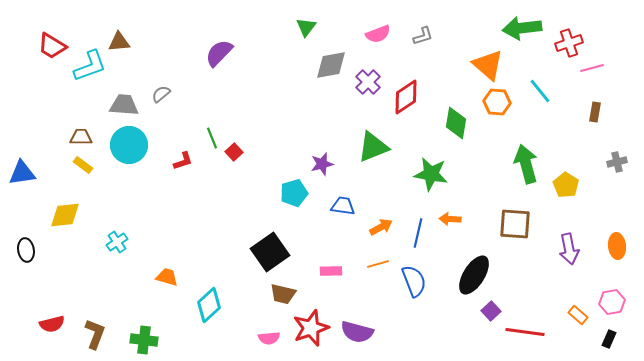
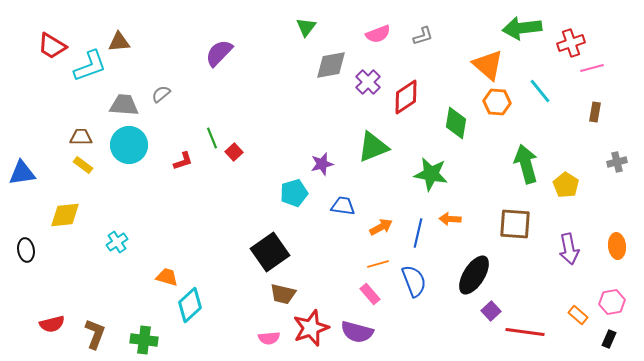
red cross at (569, 43): moved 2 px right
pink rectangle at (331, 271): moved 39 px right, 23 px down; rotated 50 degrees clockwise
cyan diamond at (209, 305): moved 19 px left
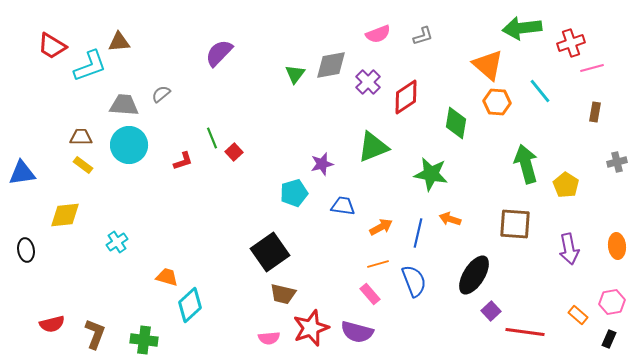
green triangle at (306, 27): moved 11 px left, 47 px down
orange arrow at (450, 219): rotated 15 degrees clockwise
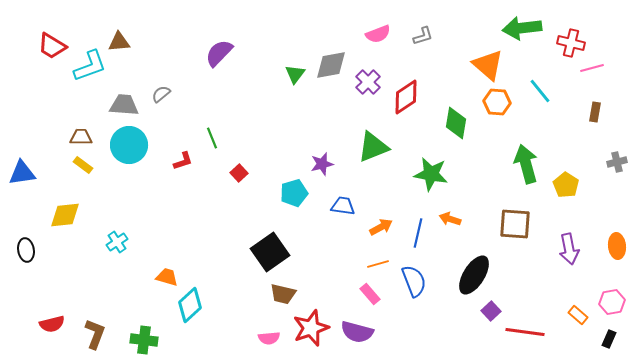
red cross at (571, 43): rotated 32 degrees clockwise
red square at (234, 152): moved 5 px right, 21 px down
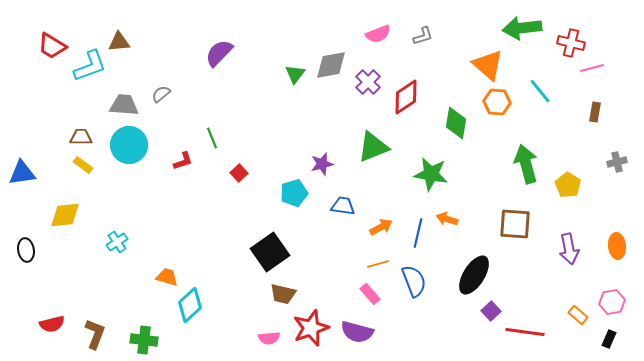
yellow pentagon at (566, 185): moved 2 px right
orange arrow at (450, 219): moved 3 px left
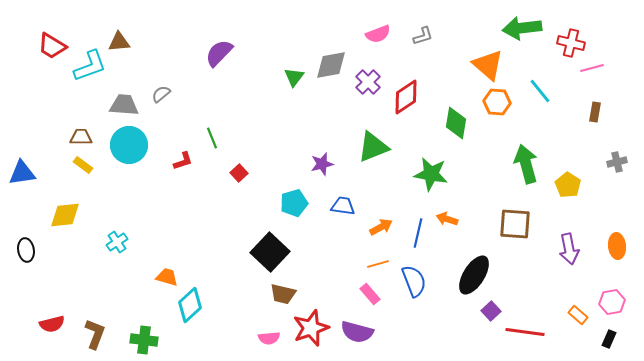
green triangle at (295, 74): moved 1 px left, 3 px down
cyan pentagon at (294, 193): moved 10 px down
black square at (270, 252): rotated 12 degrees counterclockwise
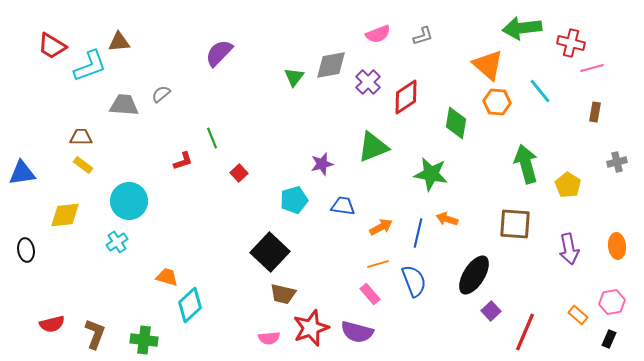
cyan circle at (129, 145): moved 56 px down
cyan pentagon at (294, 203): moved 3 px up
red line at (525, 332): rotated 75 degrees counterclockwise
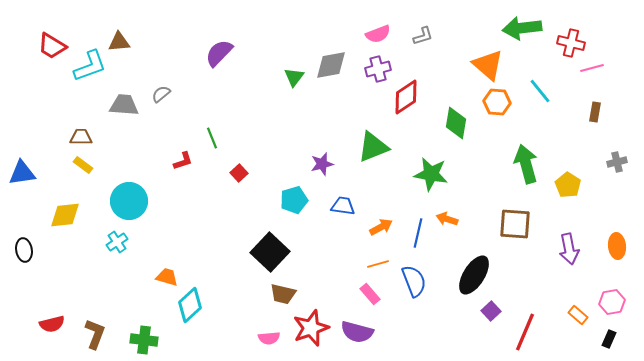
purple cross at (368, 82): moved 10 px right, 13 px up; rotated 30 degrees clockwise
black ellipse at (26, 250): moved 2 px left
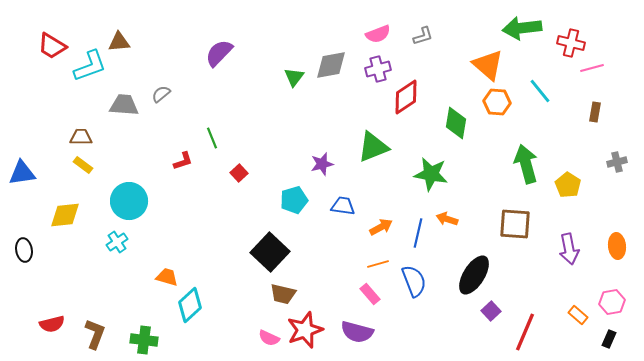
red star at (311, 328): moved 6 px left, 2 px down
pink semicircle at (269, 338): rotated 30 degrees clockwise
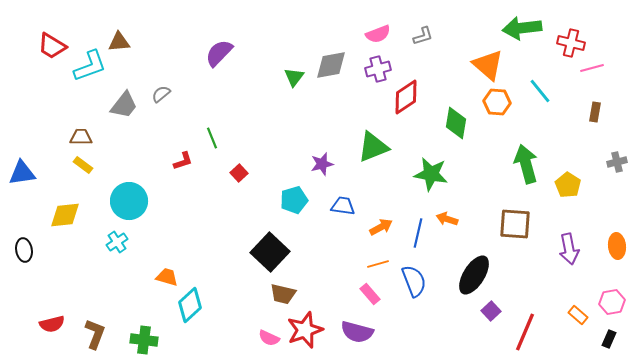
gray trapezoid at (124, 105): rotated 124 degrees clockwise
